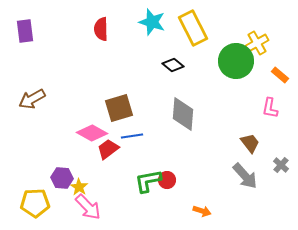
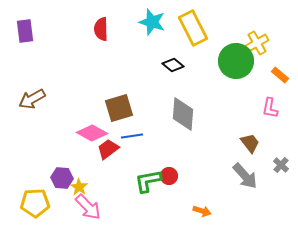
red circle: moved 2 px right, 4 px up
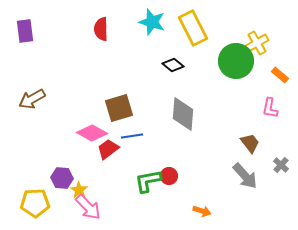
yellow star: moved 3 px down
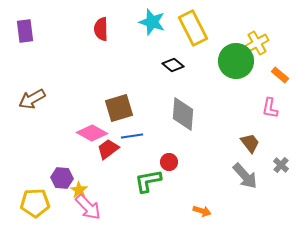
red circle: moved 14 px up
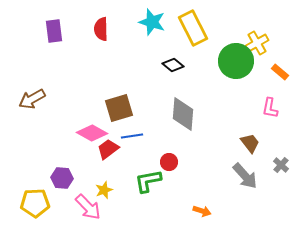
purple rectangle: moved 29 px right
orange rectangle: moved 3 px up
yellow star: moved 25 px right; rotated 18 degrees clockwise
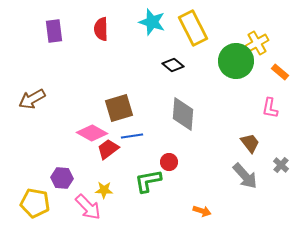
yellow star: rotated 24 degrees clockwise
yellow pentagon: rotated 12 degrees clockwise
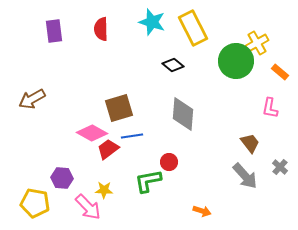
gray cross: moved 1 px left, 2 px down
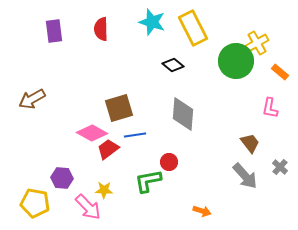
blue line: moved 3 px right, 1 px up
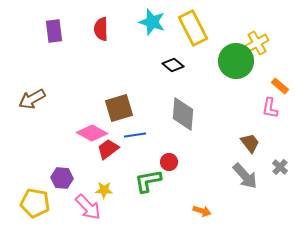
orange rectangle: moved 14 px down
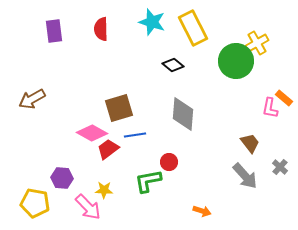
orange rectangle: moved 4 px right, 12 px down
